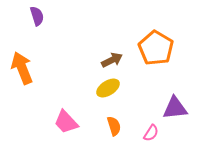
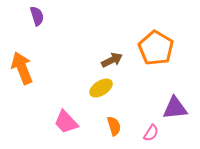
yellow ellipse: moved 7 px left
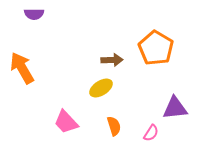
purple semicircle: moved 3 px left, 2 px up; rotated 108 degrees clockwise
brown arrow: rotated 25 degrees clockwise
orange arrow: rotated 8 degrees counterclockwise
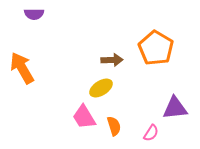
pink trapezoid: moved 18 px right, 5 px up; rotated 12 degrees clockwise
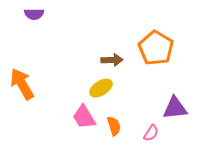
orange arrow: moved 16 px down
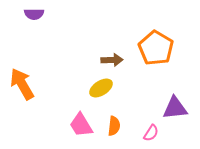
pink trapezoid: moved 3 px left, 8 px down
orange semicircle: rotated 24 degrees clockwise
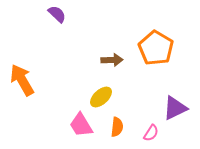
purple semicircle: moved 23 px right; rotated 138 degrees counterclockwise
orange arrow: moved 4 px up
yellow ellipse: moved 9 px down; rotated 10 degrees counterclockwise
purple triangle: rotated 20 degrees counterclockwise
orange semicircle: moved 3 px right, 1 px down
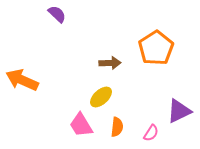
orange pentagon: rotated 8 degrees clockwise
brown arrow: moved 2 px left, 3 px down
orange arrow: rotated 36 degrees counterclockwise
purple triangle: moved 4 px right, 3 px down
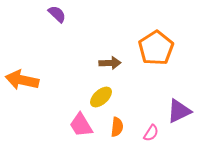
orange arrow: rotated 12 degrees counterclockwise
